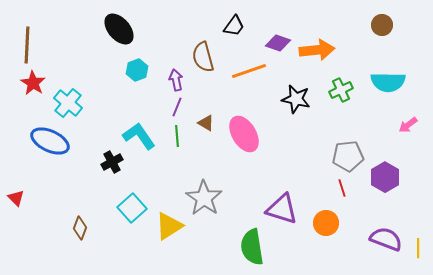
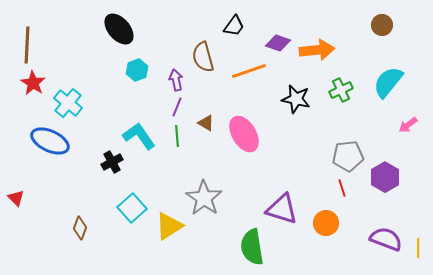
cyan semicircle: rotated 128 degrees clockwise
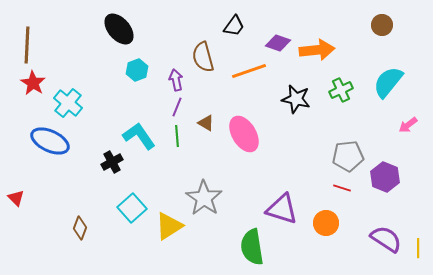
purple hexagon: rotated 8 degrees counterclockwise
red line: rotated 54 degrees counterclockwise
purple semicircle: rotated 12 degrees clockwise
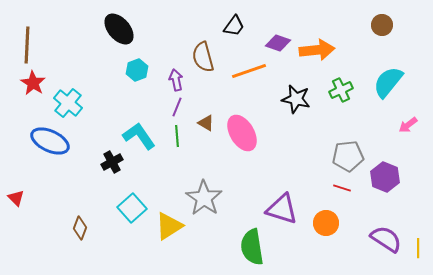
pink ellipse: moved 2 px left, 1 px up
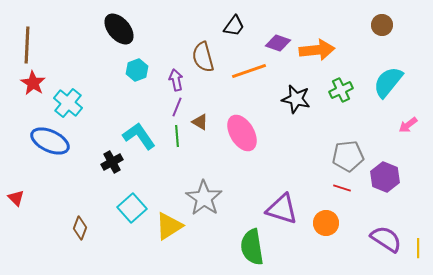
brown triangle: moved 6 px left, 1 px up
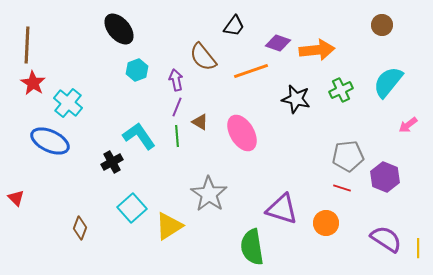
brown semicircle: rotated 24 degrees counterclockwise
orange line: moved 2 px right
gray star: moved 5 px right, 4 px up
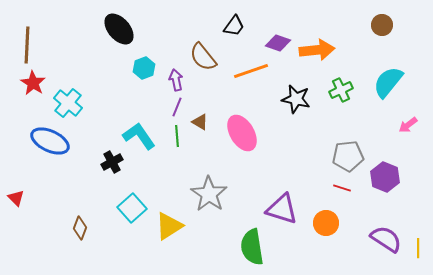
cyan hexagon: moved 7 px right, 2 px up
